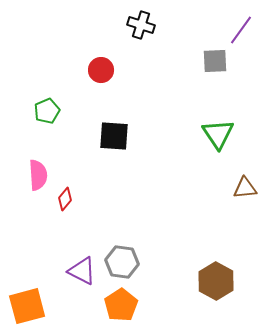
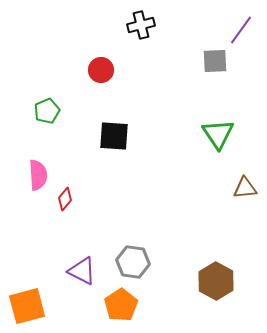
black cross: rotated 32 degrees counterclockwise
gray hexagon: moved 11 px right
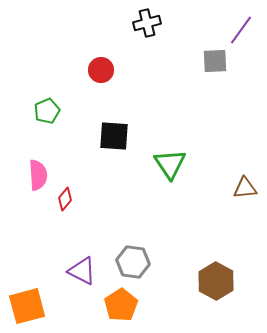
black cross: moved 6 px right, 2 px up
green triangle: moved 48 px left, 30 px down
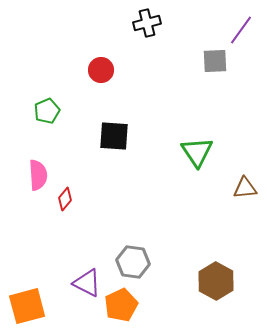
green triangle: moved 27 px right, 12 px up
purple triangle: moved 5 px right, 12 px down
orange pentagon: rotated 8 degrees clockwise
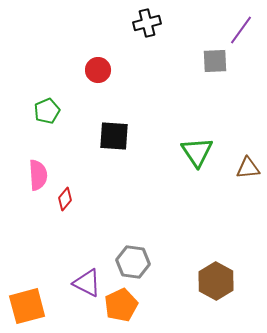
red circle: moved 3 px left
brown triangle: moved 3 px right, 20 px up
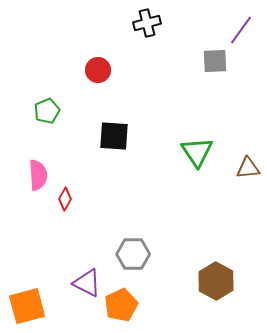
red diamond: rotated 10 degrees counterclockwise
gray hexagon: moved 8 px up; rotated 8 degrees counterclockwise
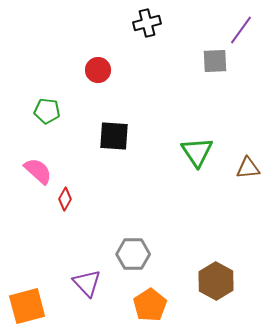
green pentagon: rotated 30 degrees clockwise
pink semicircle: moved 4 px up; rotated 44 degrees counterclockwise
purple triangle: rotated 20 degrees clockwise
orange pentagon: moved 29 px right; rotated 8 degrees counterclockwise
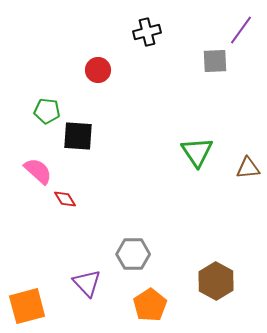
black cross: moved 9 px down
black square: moved 36 px left
red diamond: rotated 60 degrees counterclockwise
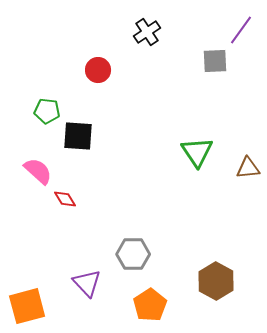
black cross: rotated 20 degrees counterclockwise
